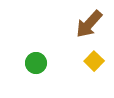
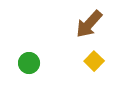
green circle: moved 7 px left
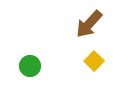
green circle: moved 1 px right, 3 px down
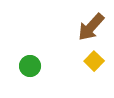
brown arrow: moved 2 px right, 3 px down
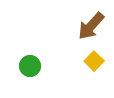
brown arrow: moved 1 px up
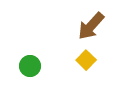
yellow square: moved 8 px left, 1 px up
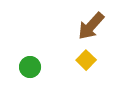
green circle: moved 1 px down
